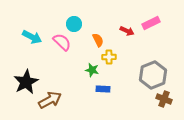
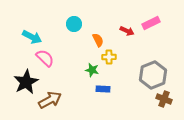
pink semicircle: moved 17 px left, 16 px down
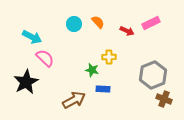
orange semicircle: moved 18 px up; rotated 16 degrees counterclockwise
brown arrow: moved 24 px right
